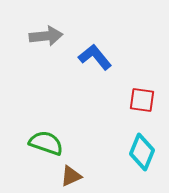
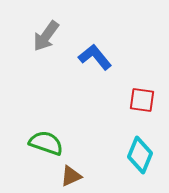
gray arrow: rotated 132 degrees clockwise
cyan diamond: moved 2 px left, 3 px down
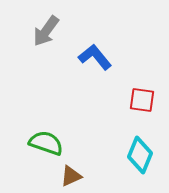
gray arrow: moved 5 px up
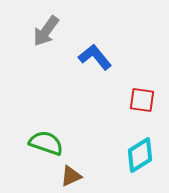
cyan diamond: rotated 36 degrees clockwise
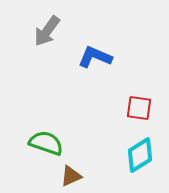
gray arrow: moved 1 px right
blue L-shape: rotated 28 degrees counterclockwise
red square: moved 3 px left, 8 px down
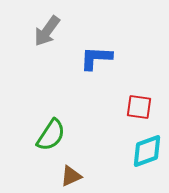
blue L-shape: moved 1 px right, 1 px down; rotated 20 degrees counterclockwise
red square: moved 1 px up
green semicircle: moved 5 px right, 8 px up; rotated 104 degrees clockwise
cyan diamond: moved 7 px right, 4 px up; rotated 12 degrees clockwise
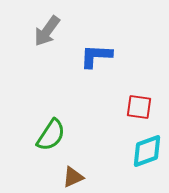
blue L-shape: moved 2 px up
brown triangle: moved 2 px right, 1 px down
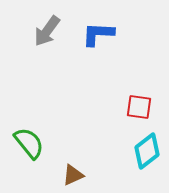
blue L-shape: moved 2 px right, 22 px up
green semicircle: moved 22 px left, 8 px down; rotated 72 degrees counterclockwise
cyan diamond: rotated 18 degrees counterclockwise
brown triangle: moved 2 px up
